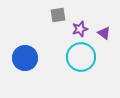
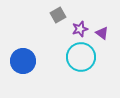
gray square: rotated 21 degrees counterclockwise
purple triangle: moved 2 px left
blue circle: moved 2 px left, 3 px down
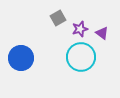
gray square: moved 3 px down
blue circle: moved 2 px left, 3 px up
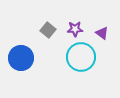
gray square: moved 10 px left, 12 px down; rotated 21 degrees counterclockwise
purple star: moved 5 px left; rotated 14 degrees clockwise
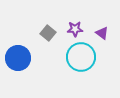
gray square: moved 3 px down
blue circle: moved 3 px left
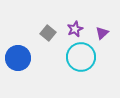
purple star: rotated 21 degrees counterclockwise
purple triangle: rotated 40 degrees clockwise
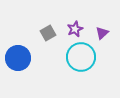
gray square: rotated 21 degrees clockwise
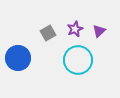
purple triangle: moved 3 px left, 2 px up
cyan circle: moved 3 px left, 3 px down
